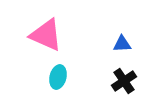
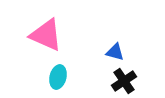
blue triangle: moved 7 px left, 8 px down; rotated 18 degrees clockwise
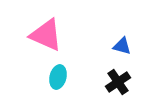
blue triangle: moved 7 px right, 6 px up
black cross: moved 6 px left, 1 px down
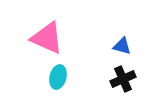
pink triangle: moved 1 px right, 3 px down
black cross: moved 5 px right, 3 px up; rotated 10 degrees clockwise
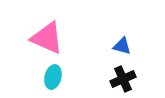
cyan ellipse: moved 5 px left
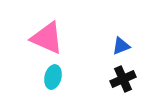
blue triangle: moved 1 px left; rotated 36 degrees counterclockwise
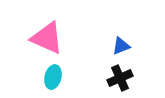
black cross: moved 3 px left, 1 px up
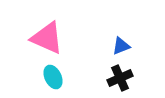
cyan ellipse: rotated 40 degrees counterclockwise
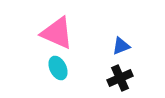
pink triangle: moved 10 px right, 5 px up
cyan ellipse: moved 5 px right, 9 px up
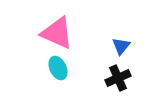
blue triangle: rotated 30 degrees counterclockwise
black cross: moved 2 px left
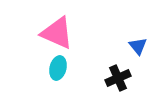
blue triangle: moved 17 px right; rotated 18 degrees counterclockwise
cyan ellipse: rotated 40 degrees clockwise
